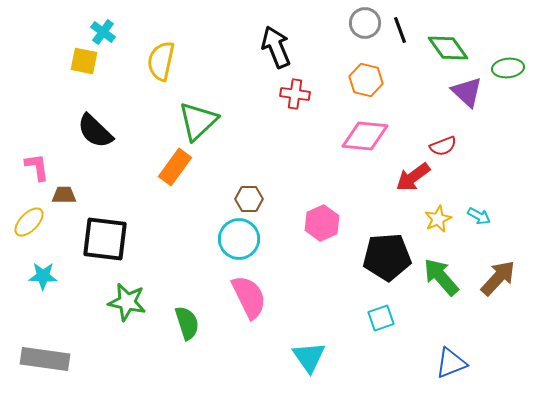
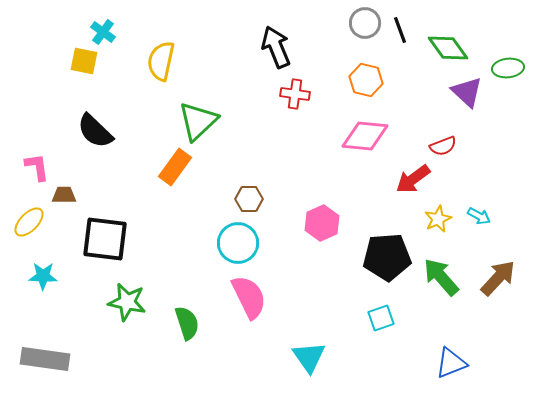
red arrow: moved 2 px down
cyan circle: moved 1 px left, 4 px down
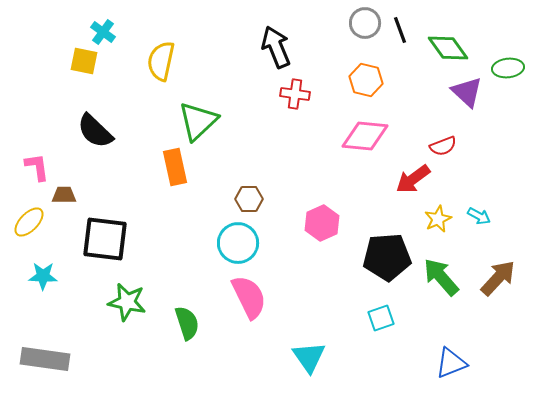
orange rectangle: rotated 48 degrees counterclockwise
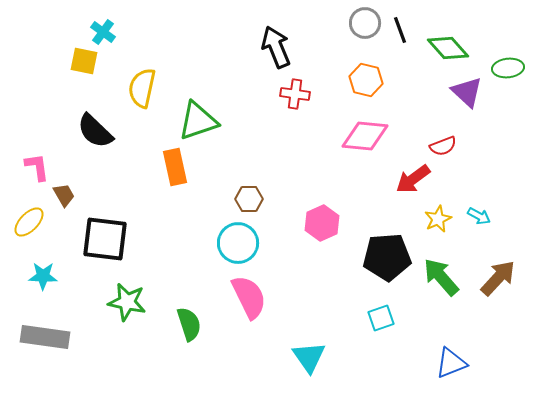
green diamond: rotated 6 degrees counterclockwise
yellow semicircle: moved 19 px left, 27 px down
green triangle: rotated 24 degrees clockwise
brown trapezoid: rotated 60 degrees clockwise
green semicircle: moved 2 px right, 1 px down
gray rectangle: moved 22 px up
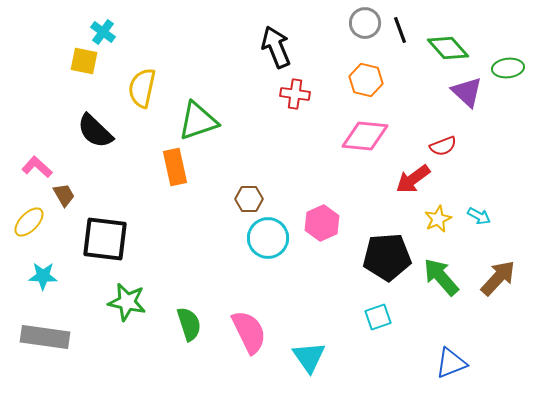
pink L-shape: rotated 40 degrees counterclockwise
cyan circle: moved 30 px right, 5 px up
pink semicircle: moved 35 px down
cyan square: moved 3 px left, 1 px up
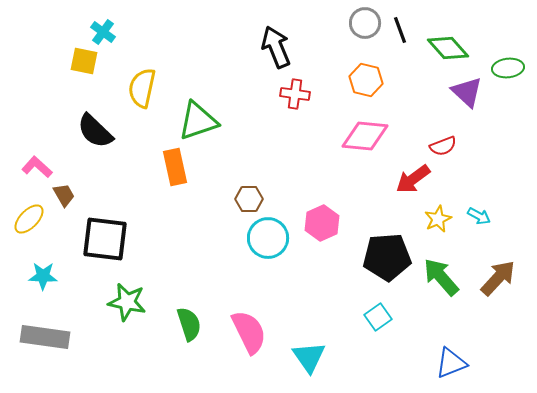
yellow ellipse: moved 3 px up
cyan square: rotated 16 degrees counterclockwise
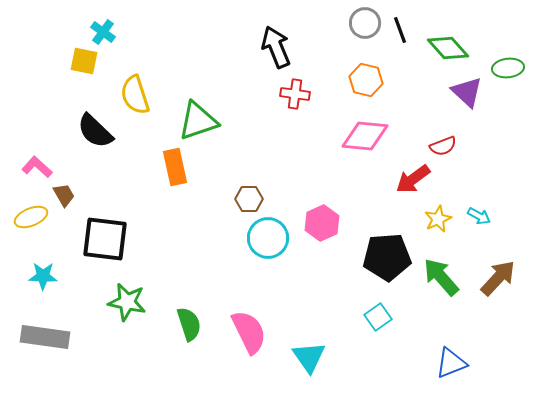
yellow semicircle: moved 7 px left, 7 px down; rotated 30 degrees counterclockwise
yellow ellipse: moved 2 px right, 2 px up; rotated 24 degrees clockwise
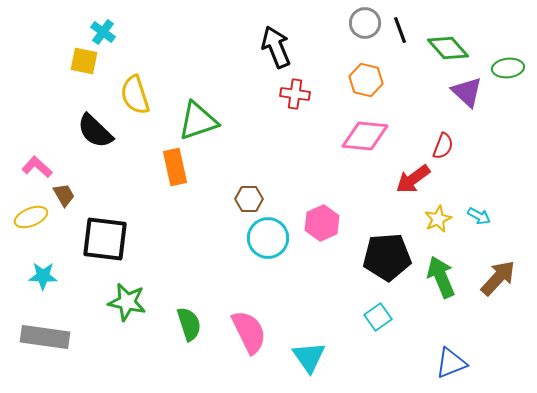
red semicircle: rotated 48 degrees counterclockwise
green arrow: rotated 18 degrees clockwise
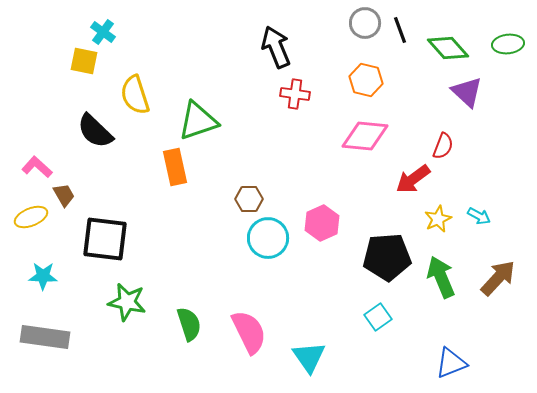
green ellipse: moved 24 px up
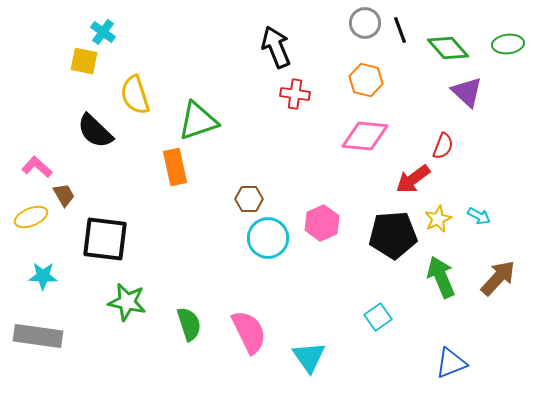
black pentagon: moved 6 px right, 22 px up
gray rectangle: moved 7 px left, 1 px up
